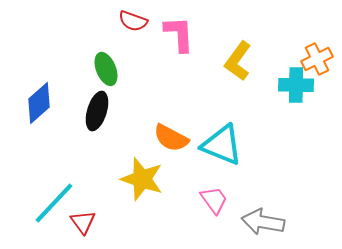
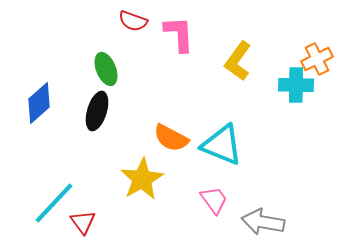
yellow star: rotated 24 degrees clockwise
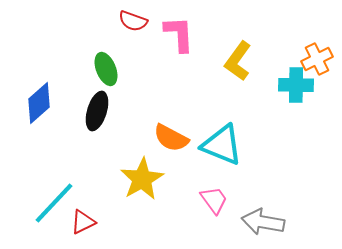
red triangle: rotated 40 degrees clockwise
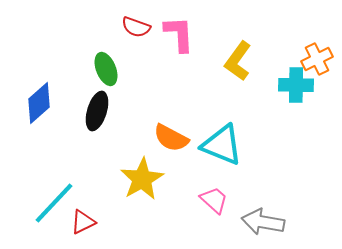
red semicircle: moved 3 px right, 6 px down
pink trapezoid: rotated 12 degrees counterclockwise
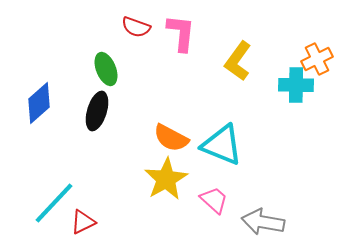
pink L-shape: moved 2 px right, 1 px up; rotated 9 degrees clockwise
yellow star: moved 24 px right
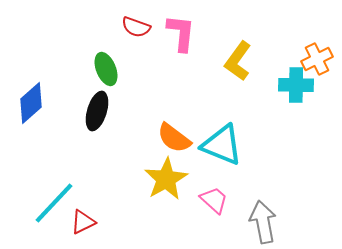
blue diamond: moved 8 px left
orange semicircle: moved 3 px right; rotated 9 degrees clockwise
gray arrow: rotated 69 degrees clockwise
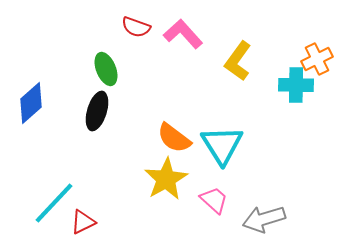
pink L-shape: moved 2 px right, 1 px down; rotated 48 degrees counterclockwise
cyan triangle: rotated 36 degrees clockwise
gray arrow: moved 1 px right, 3 px up; rotated 96 degrees counterclockwise
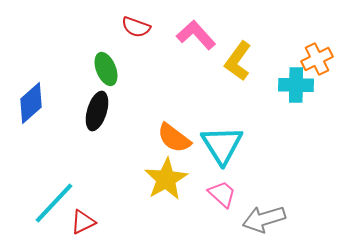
pink L-shape: moved 13 px right, 1 px down
pink trapezoid: moved 8 px right, 6 px up
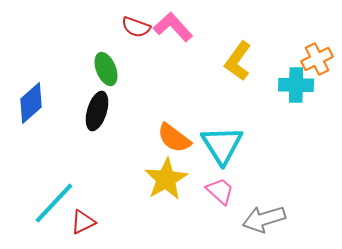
pink L-shape: moved 23 px left, 8 px up
pink trapezoid: moved 2 px left, 3 px up
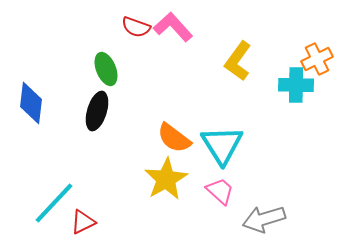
blue diamond: rotated 42 degrees counterclockwise
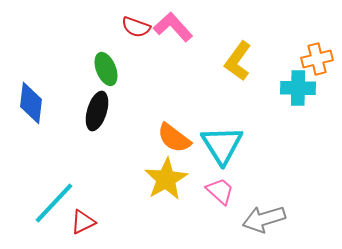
orange cross: rotated 12 degrees clockwise
cyan cross: moved 2 px right, 3 px down
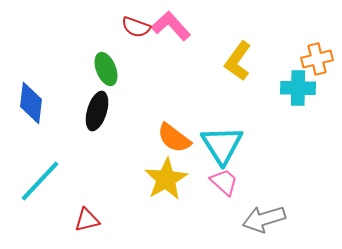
pink L-shape: moved 2 px left, 1 px up
pink trapezoid: moved 4 px right, 9 px up
cyan line: moved 14 px left, 22 px up
red triangle: moved 4 px right, 2 px up; rotated 12 degrees clockwise
